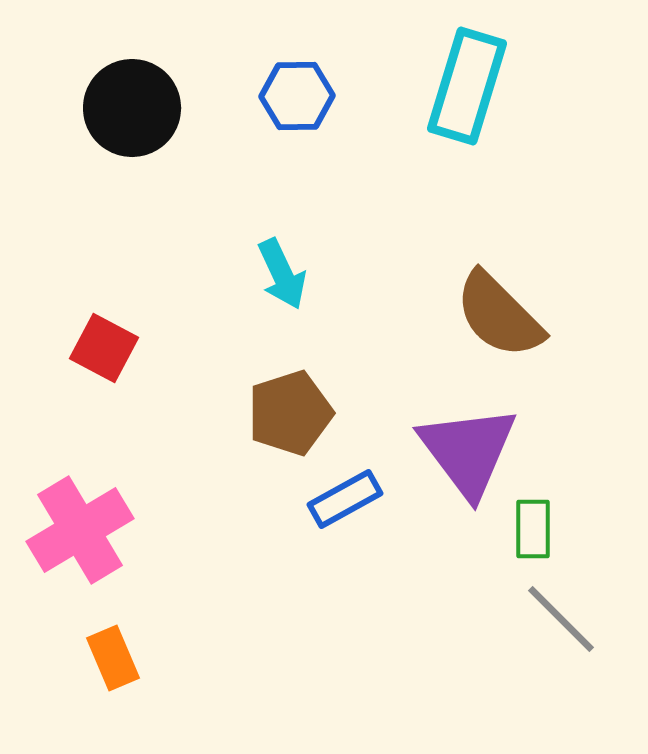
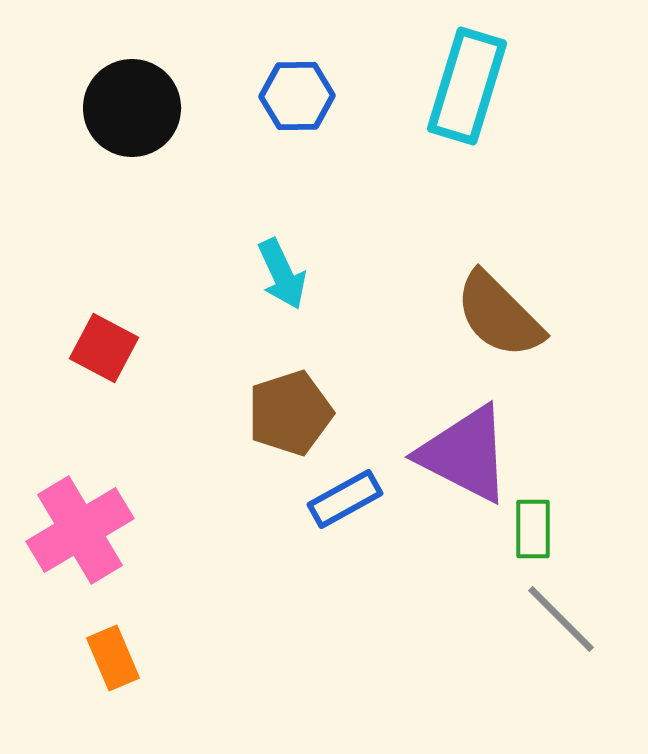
purple triangle: moved 3 px left, 3 px down; rotated 26 degrees counterclockwise
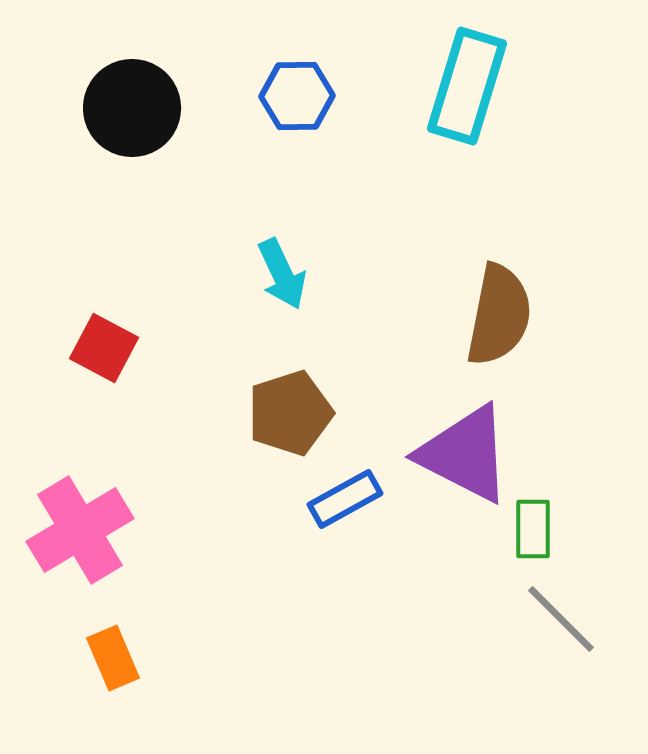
brown semicircle: rotated 124 degrees counterclockwise
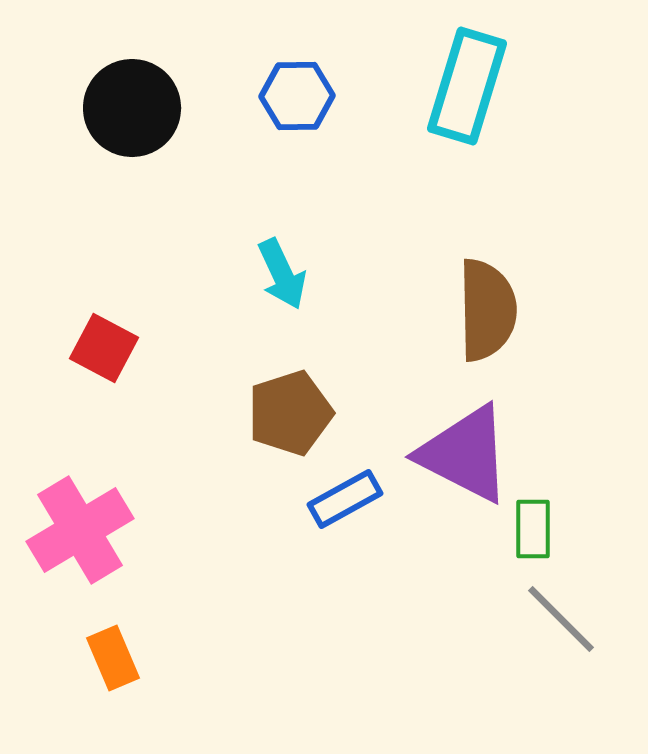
brown semicircle: moved 12 px left, 5 px up; rotated 12 degrees counterclockwise
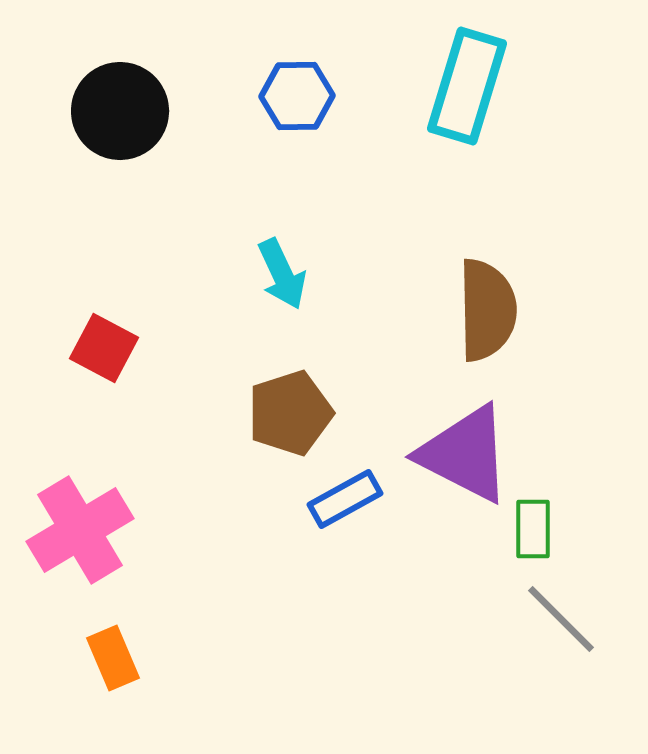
black circle: moved 12 px left, 3 px down
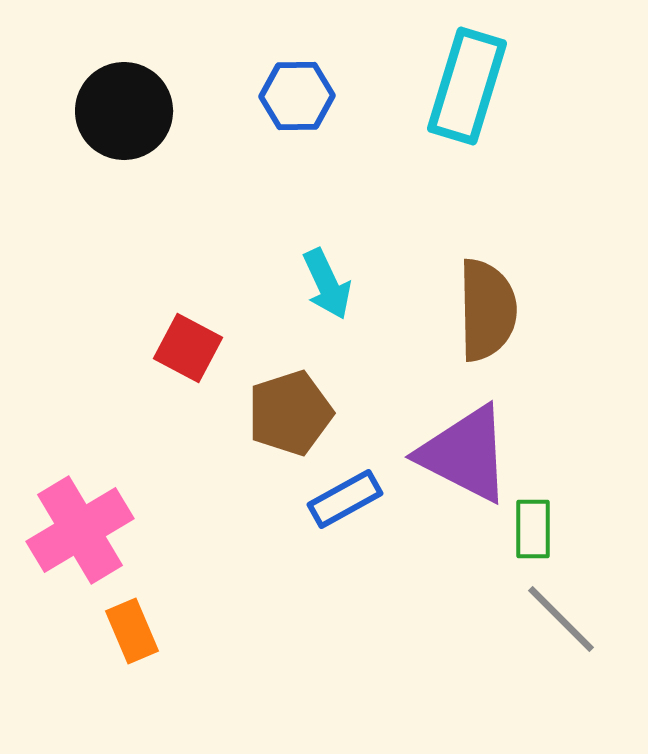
black circle: moved 4 px right
cyan arrow: moved 45 px right, 10 px down
red square: moved 84 px right
orange rectangle: moved 19 px right, 27 px up
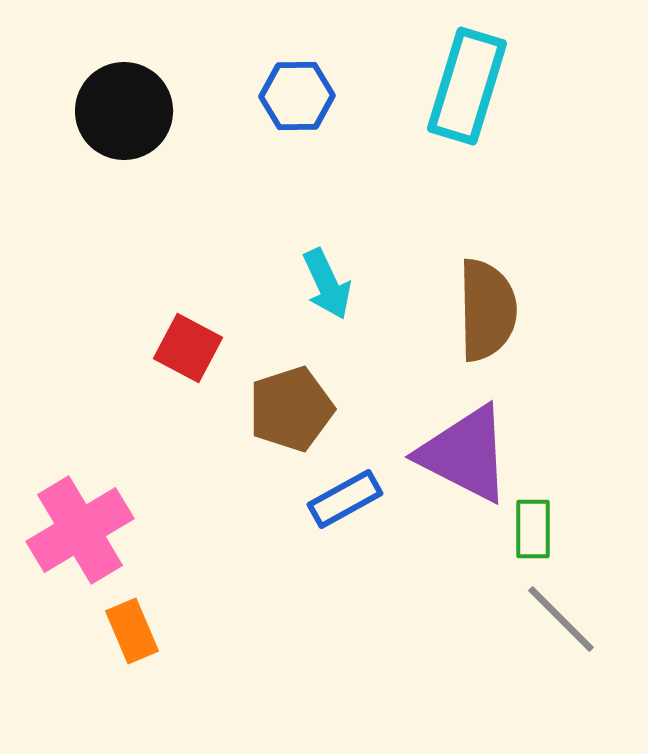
brown pentagon: moved 1 px right, 4 px up
